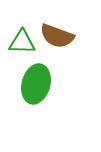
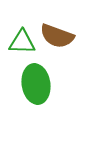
green ellipse: rotated 24 degrees counterclockwise
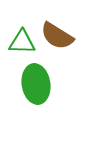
brown semicircle: rotated 12 degrees clockwise
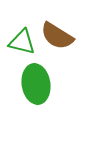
green triangle: rotated 12 degrees clockwise
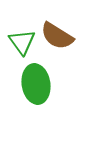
green triangle: rotated 40 degrees clockwise
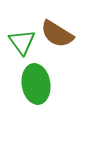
brown semicircle: moved 2 px up
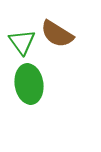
green ellipse: moved 7 px left
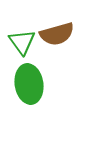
brown semicircle: rotated 48 degrees counterclockwise
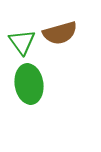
brown semicircle: moved 3 px right, 1 px up
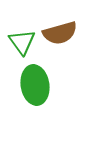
green ellipse: moved 6 px right, 1 px down
